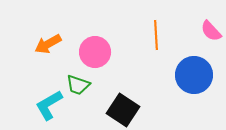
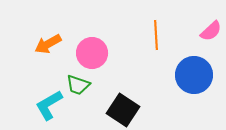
pink semicircle: rotated 90 degrees counterclockwise
pink circle: moved 3 px left, 1 px down
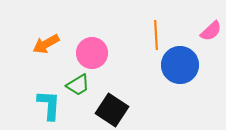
orange arrow: moved 2 px left
blue circle: moved 14 px left, 10 px up
green trapezoid: rotated 50 degrees counterclockwise
cyan L-shape: rotated 124 degrees clockwise
black square: moved 11 px left
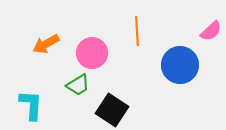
orange line: moved 19 px left, 4 px up
cyan L-shape: moved 18 px left
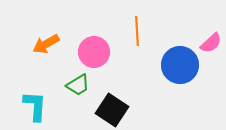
pink semicircle: moved 12 px down
pink circle: moved 2 px right, 1 px up
cyan L-shape: moved 4 px right, 1 px down
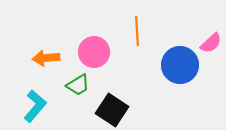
orange arrow: moved 14 px down; rotated 24 degrees clockwise
cyan L-shape: rotated 36 degrees clockwise
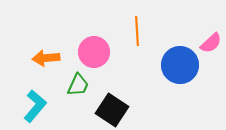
green trapezoid: rotated 35 degrees counterclockwise
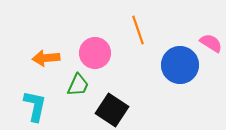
orange line: moved 1 px right, 1 px up; rotated 16 degrees counterclockwise
pink semicircle: rotated 105 degrees counterclockwise
pink circle: moved 1 px right, 1 px down
cyan L-shape: rotated 28 degrees counterclockwise
